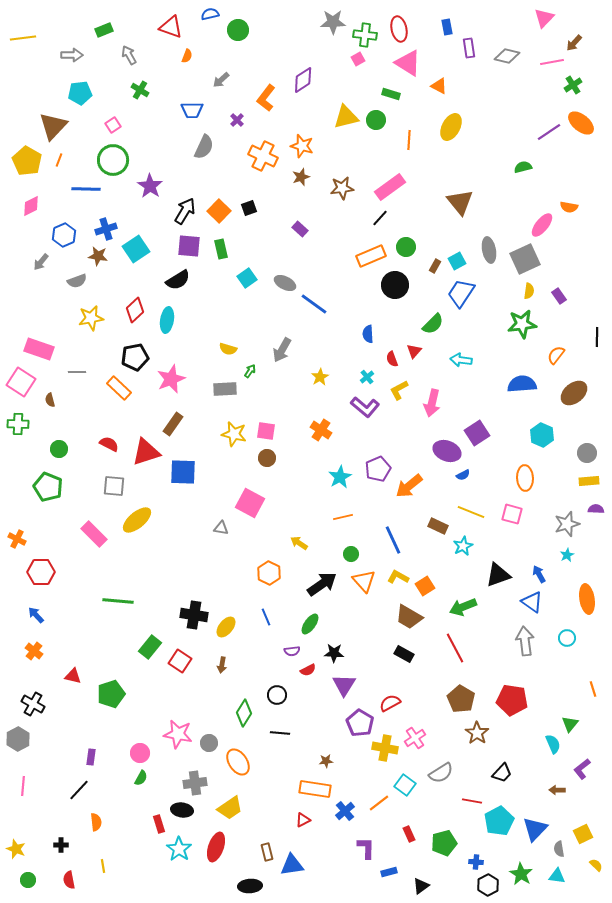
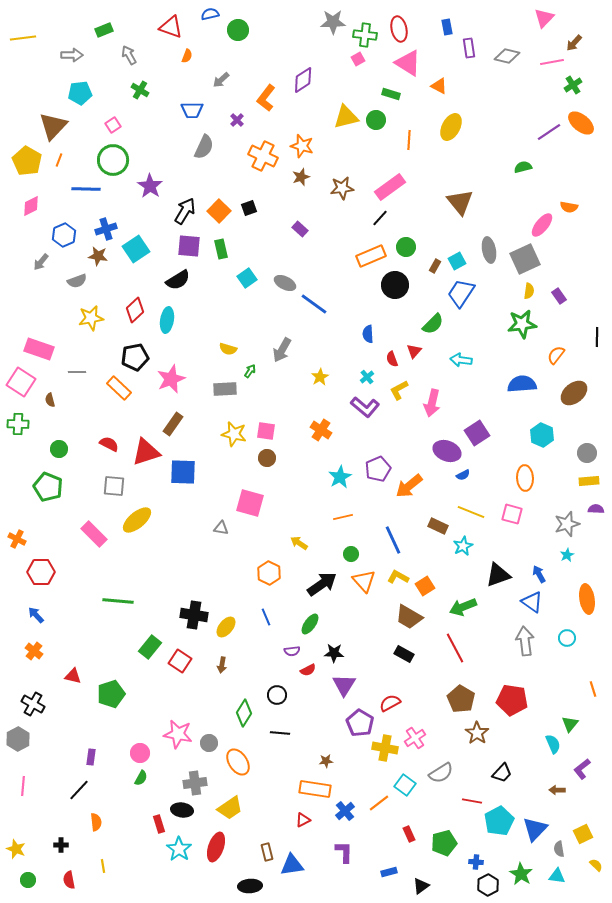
pink square at (250, 503): rotated 12 degrees counterclockwise
purple L-shape at (366, 848): moved 22 px left, 4 px down
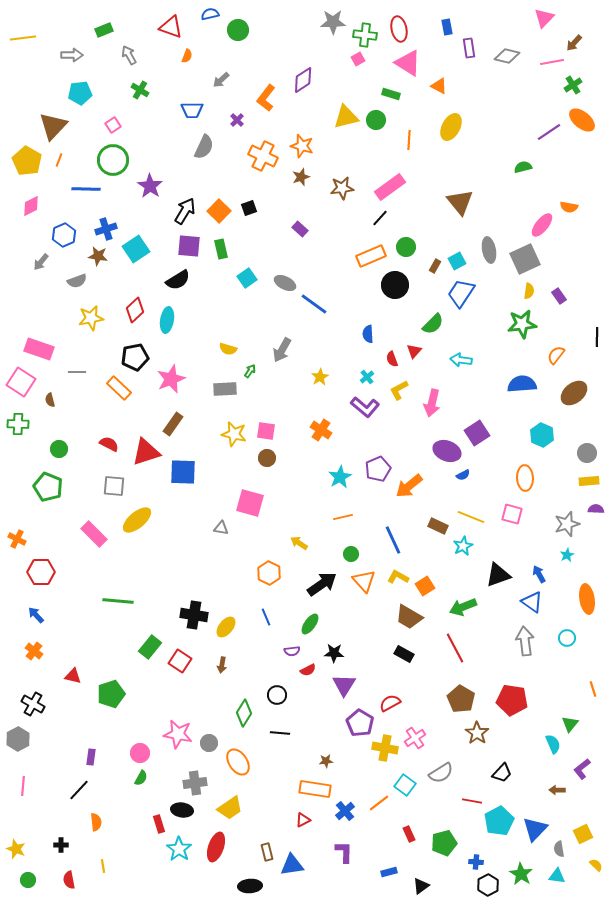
orange ellipse at (581, 123): moved 1 px right, 3 px up
yellow line at (471, 512): moved 5 px down
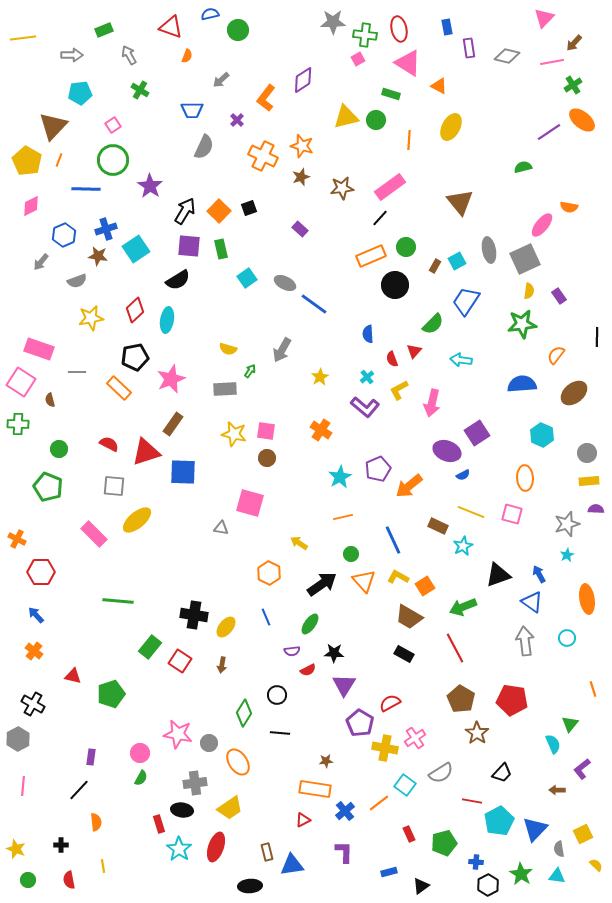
blue trapezoid at (461, 293): moved 5 px right, 8 px down
yellow line at (471, 517): moved 5 px up
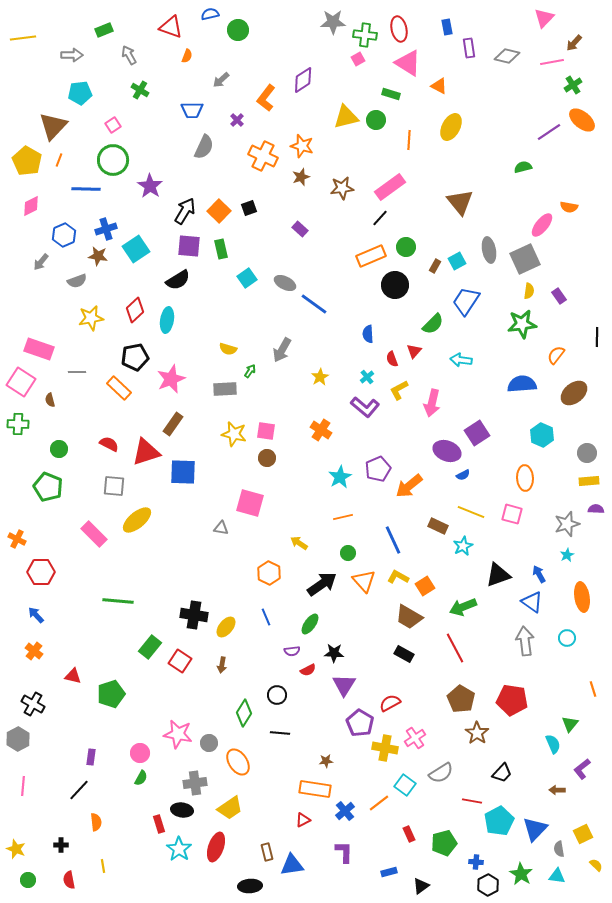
green circle at (351, 554): moved 3 px left, 1 px up
orange ellipse at (587, 599): moved 5 px left, 2 px up
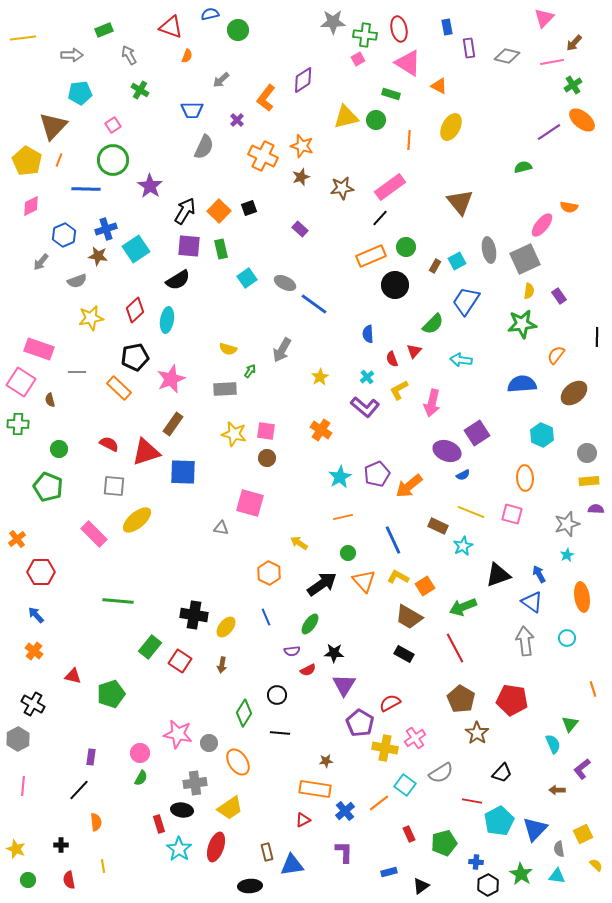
purple pentagon at (378, 469): moved 1 px left, 5 px down
orange cross at (17, 539): rotated 24 degrees clockwise
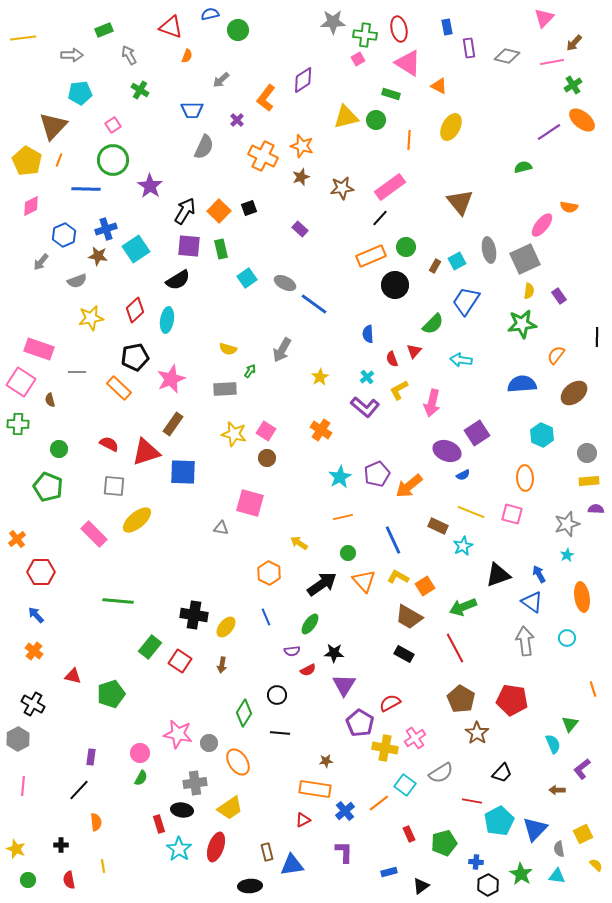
pink square at (266, 431): rotated 24 degrees clockwise
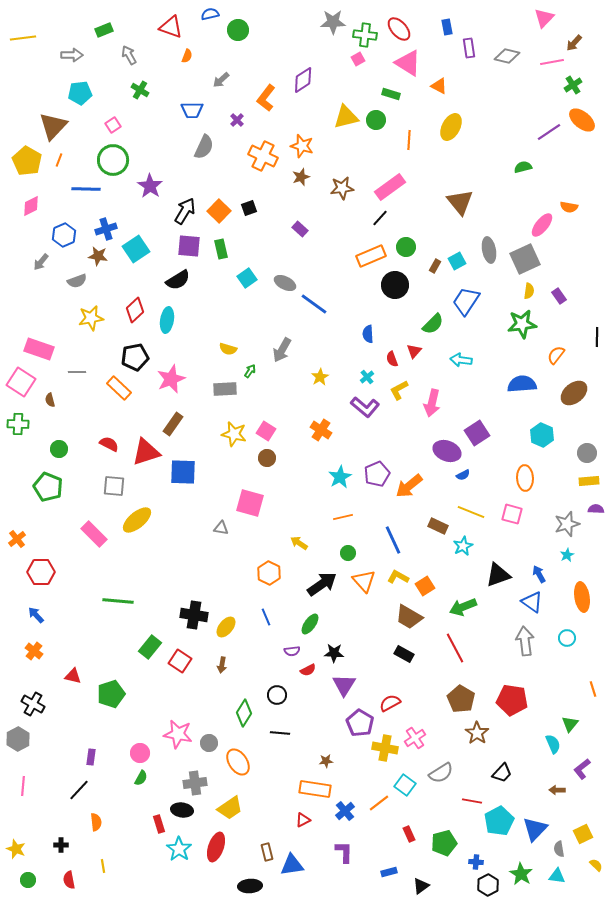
red ellipse at (399, 29): rotated 30 degrees counterclockwise
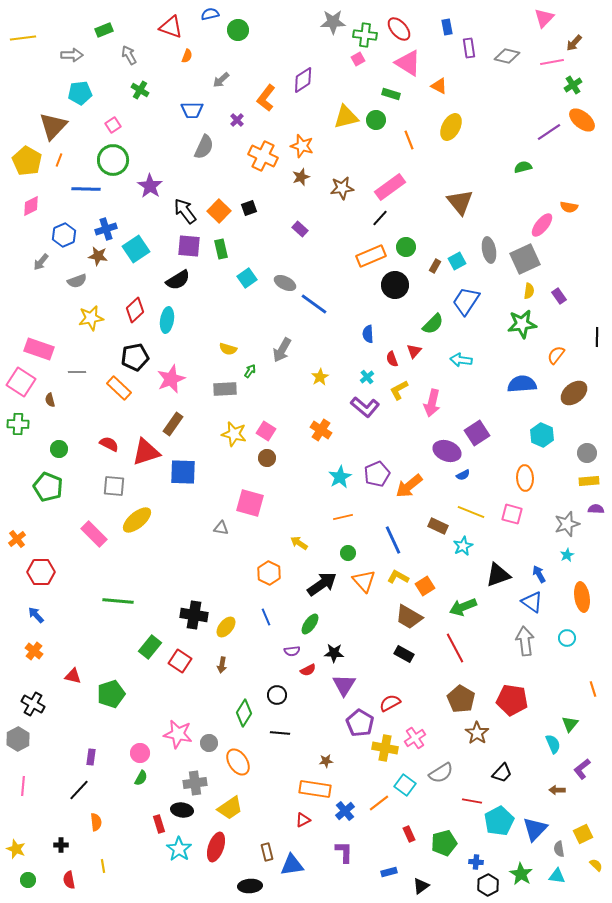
orange line at (409, 140): rotated 24 degrees counterclockwise
black arrow at (185, 211): rotated 68 degrees counterclockwise
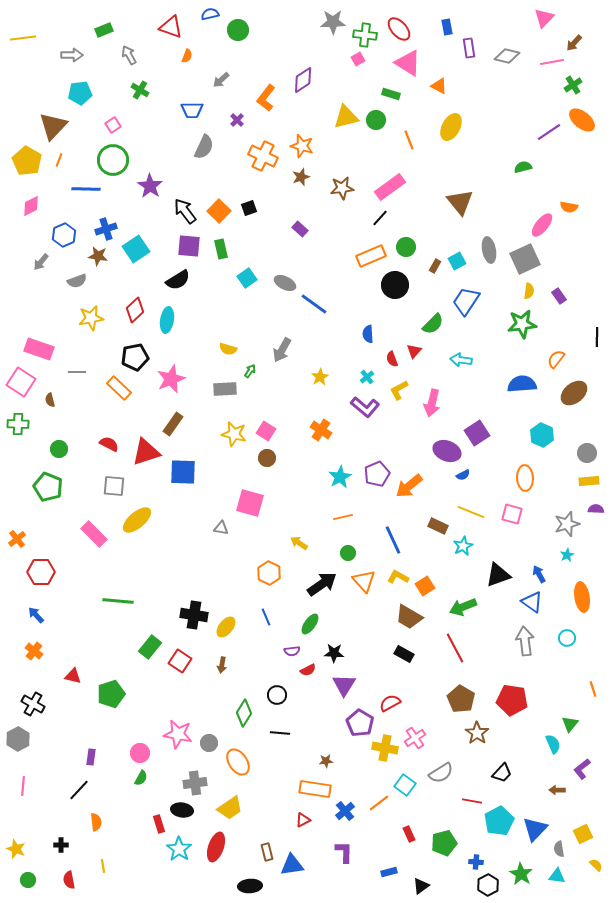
orange semicircle at (556, 355): moved 4 px down
